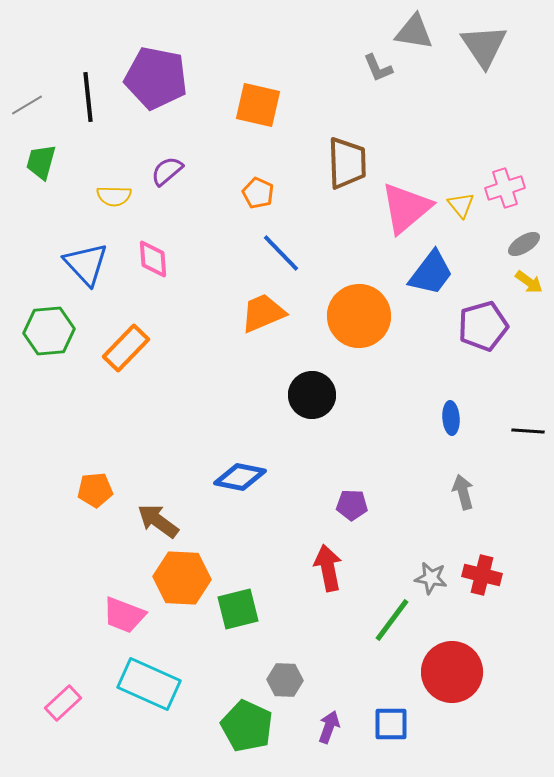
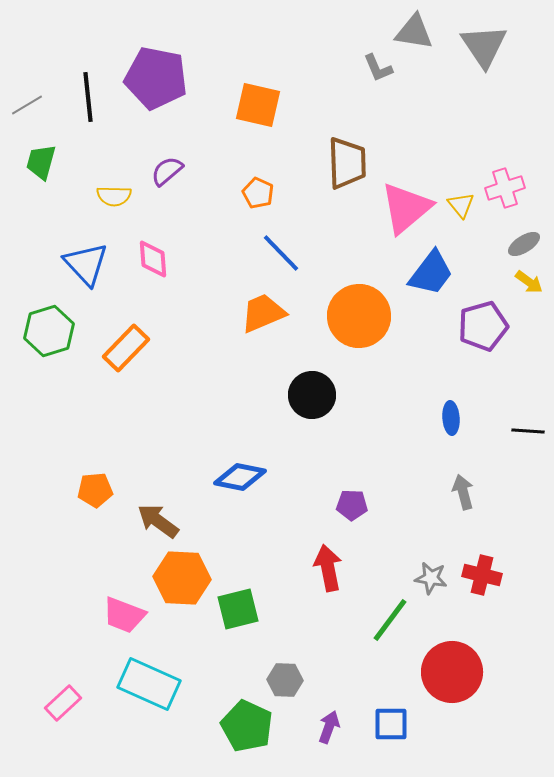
green hexagon at (49, 331): rotated 12 degrees counterclockwise
green line at (392, 620): moved 2 px left
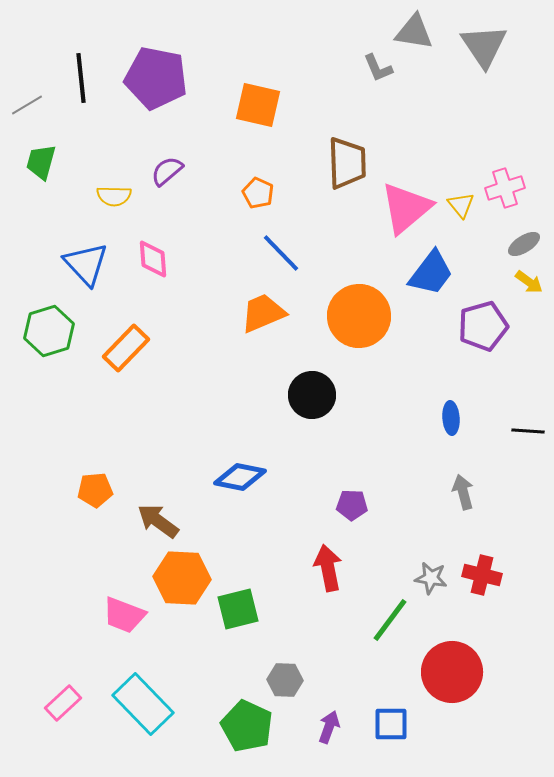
black line at (88, 97): moved 7 px left, 19 px up
cyan rectangle at (149, 684): moved 6 px left, 20 px down; rotated 22 degrees clockwise
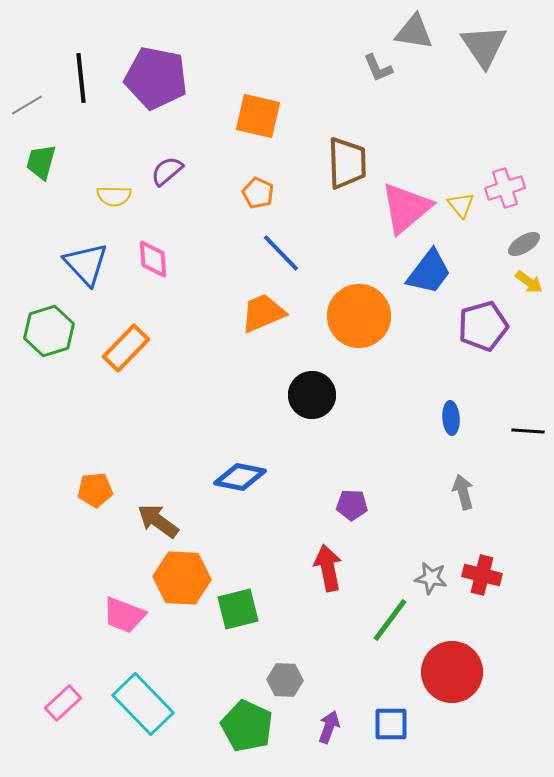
orange square at (258, 105): moved 11 px down
blue trapezoid at (431, 273): moved 2 px left, 1 px up
